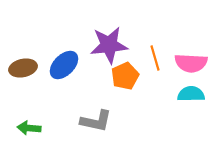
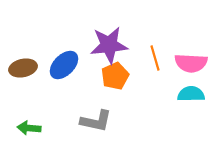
orange pentagon: moved 10 px left
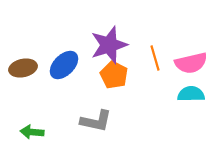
purple star: rotated 12 degrees counterclockwise
pink semicircle: rotated 16 degrees counterclockwise
orange pentagon: moved 1 px left, 1 px up; rotated 20 degrees counterclockwise
green arrow: moved 3 px right, 4 px down
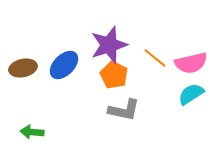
orange line: rotated 35 degrees counterclockwise
cyan semicircle: rotated 32 degrees counterclockwise
gray L-shape: moved 28 px right, 11 px up
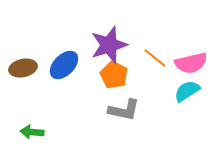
cyan semicircle: moved 4 px left, 3 px up
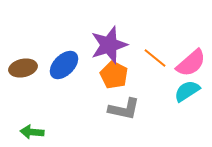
pink semicircle: rotated 28 degrees counterclockwise
gray L-shape: moved 1 px up
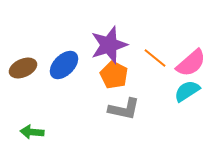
brown ellipse: rotated 12 degrees counterclockwise
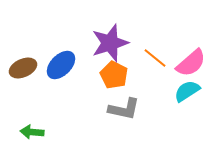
purple star: moved 1 px right, 2 px up
blue ellipse: moved 3 px left
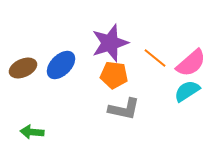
orange pentagon: rotated 20 degrees counterclockwise
